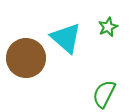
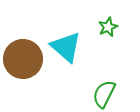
cyan triangle: moved 9 px down
brown circle: moved 3 px left, 1 px down
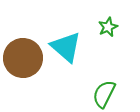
brown circle: moved 1 px up
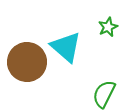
brown circle: moved 4 px right, 4 px down
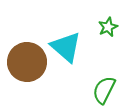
green semicircle: moved 4 px up
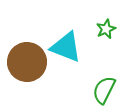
green star: moved 2 px left, 2 px down
cyan triangle: rotated 20 degrees counterclockwise
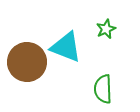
green semicircle: moved 1 px left, 1 px up; rotated 28 degrees counterclockwise
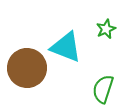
brown circle: moved 6 px down
green semicircle: rotated 20 degrees clockwise
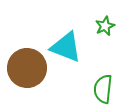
green star: moved 1 px left, 3 px up
green semicircle: rotated 12 degrees counterclockwise
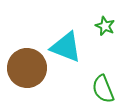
green star: rotated 24 degrees counterclockwise
green semicircle: rotated 28 degrees counterclockwise
